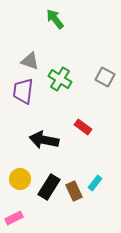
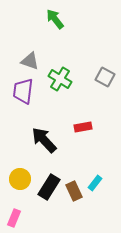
red rectangle: rotated 48 degrees counterclockwise
black arrow: rotated 36 degrees clockwise
pink rectangle: rotated 42 degrees counterclockwise
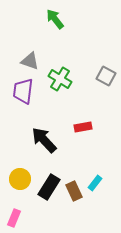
gray square: moved 1 px right, 1 px up
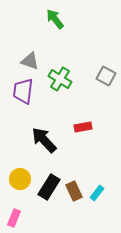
cyan rectangle: moved 2 px right, 10 px down
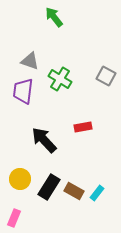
green arrow: moved 1 px left, 2 px up
brown rectangle: rotated 36 degrees counterclockwise
